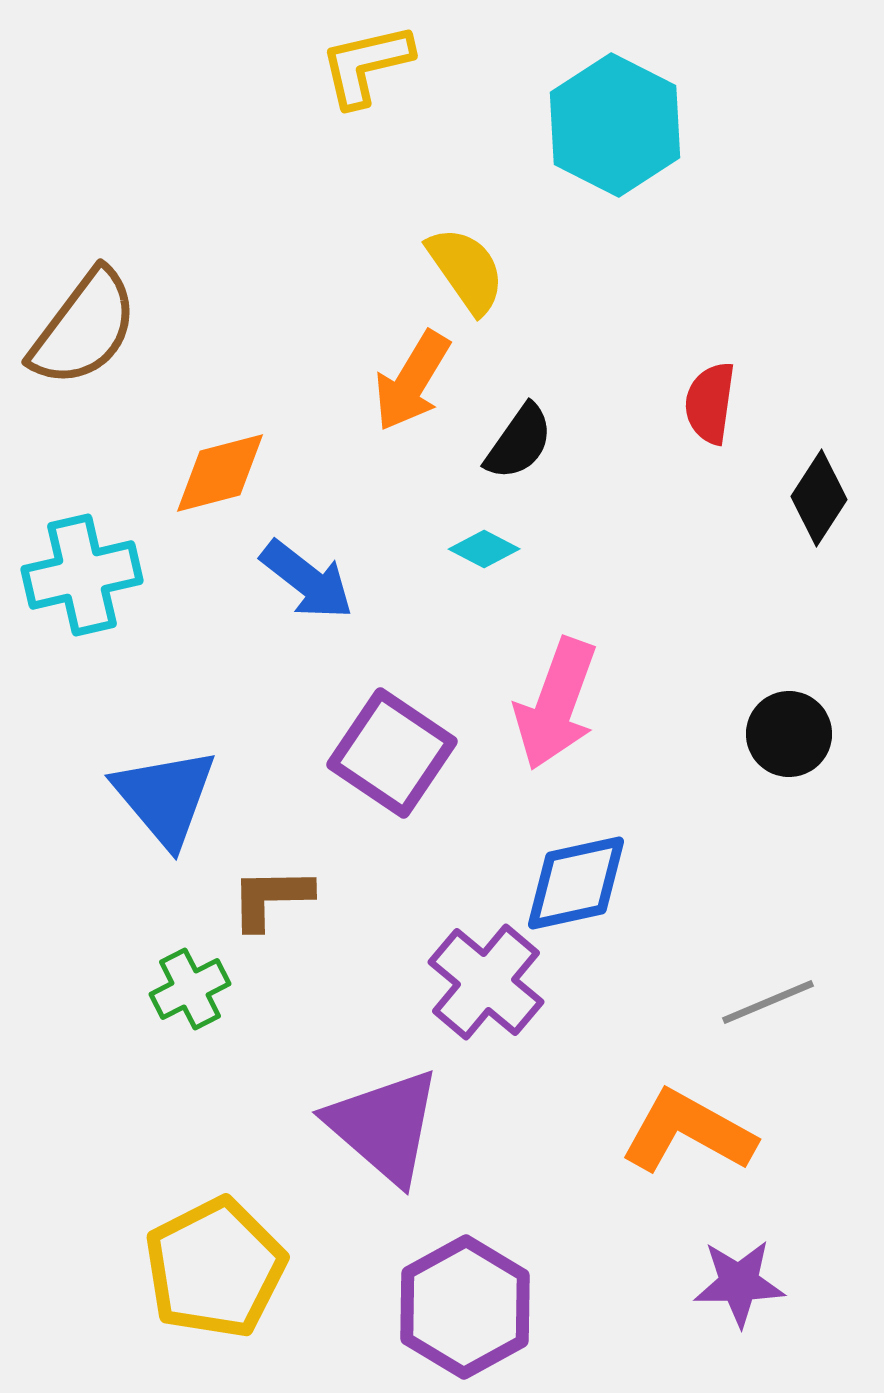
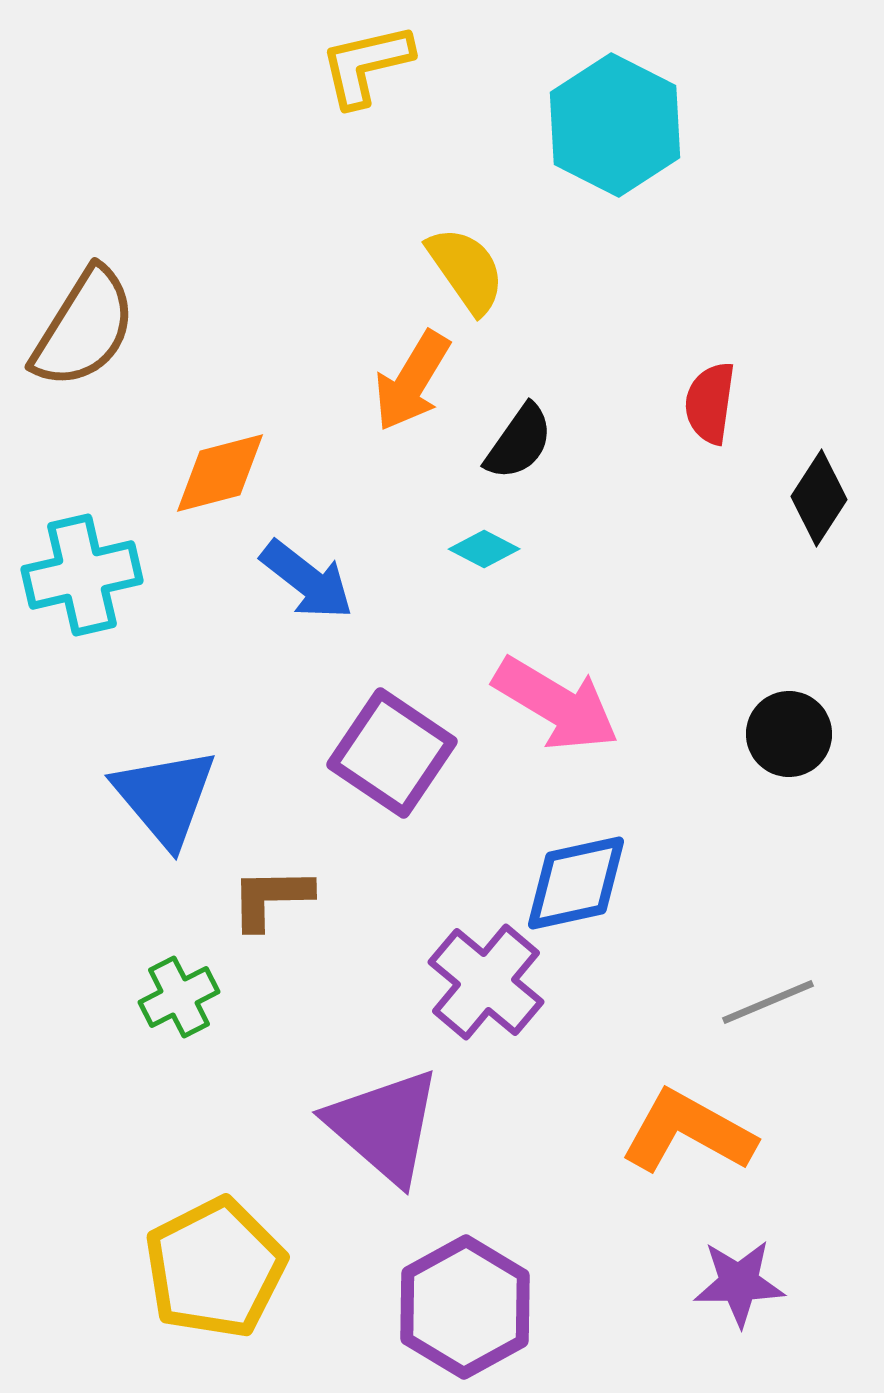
brown semicircle: rotated 5 degrees counterclockwise
pink arrow: rotated 79 degrees counterclockwise
green cross: moved 11 px left, 8 px down
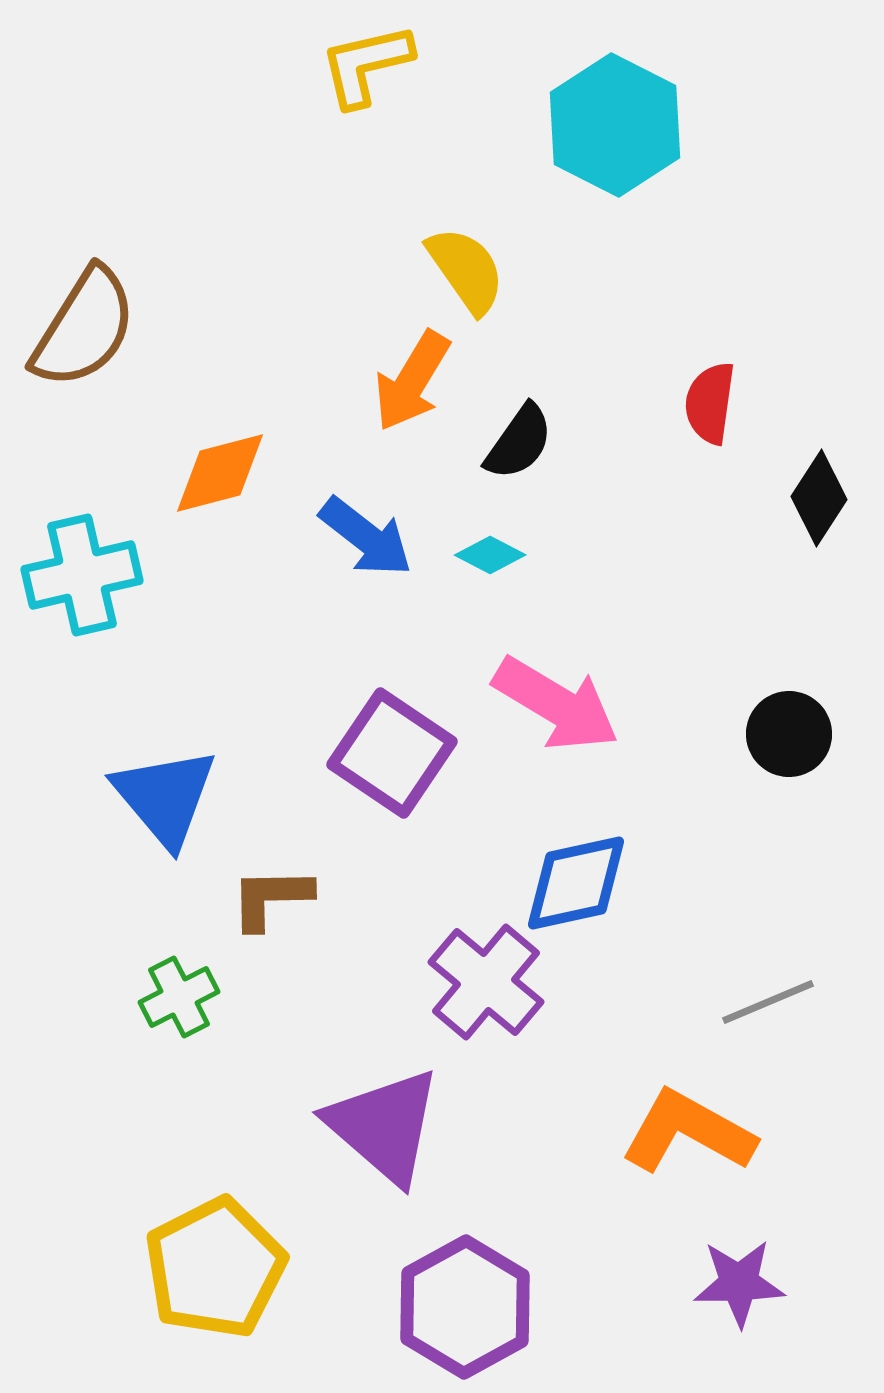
cyan diamond: moved 6 px right, 6 px down
blue arrow: moved 59 px right, 43 px up
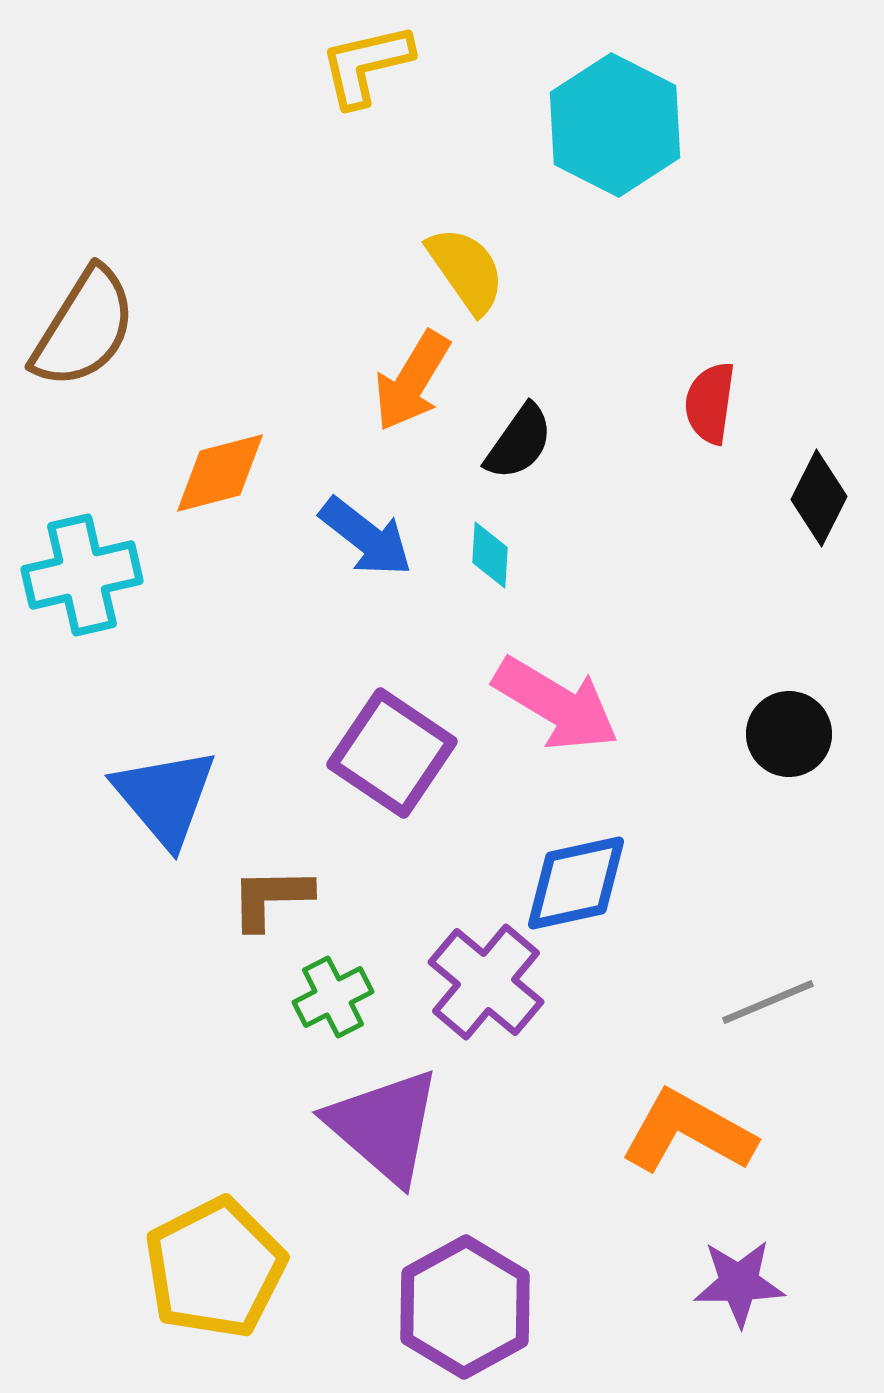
black diamond: rotated 6 degrees counterclockwise
cyan diamond: rotated 66 degrees clockwise
green cross: moved 154 px right
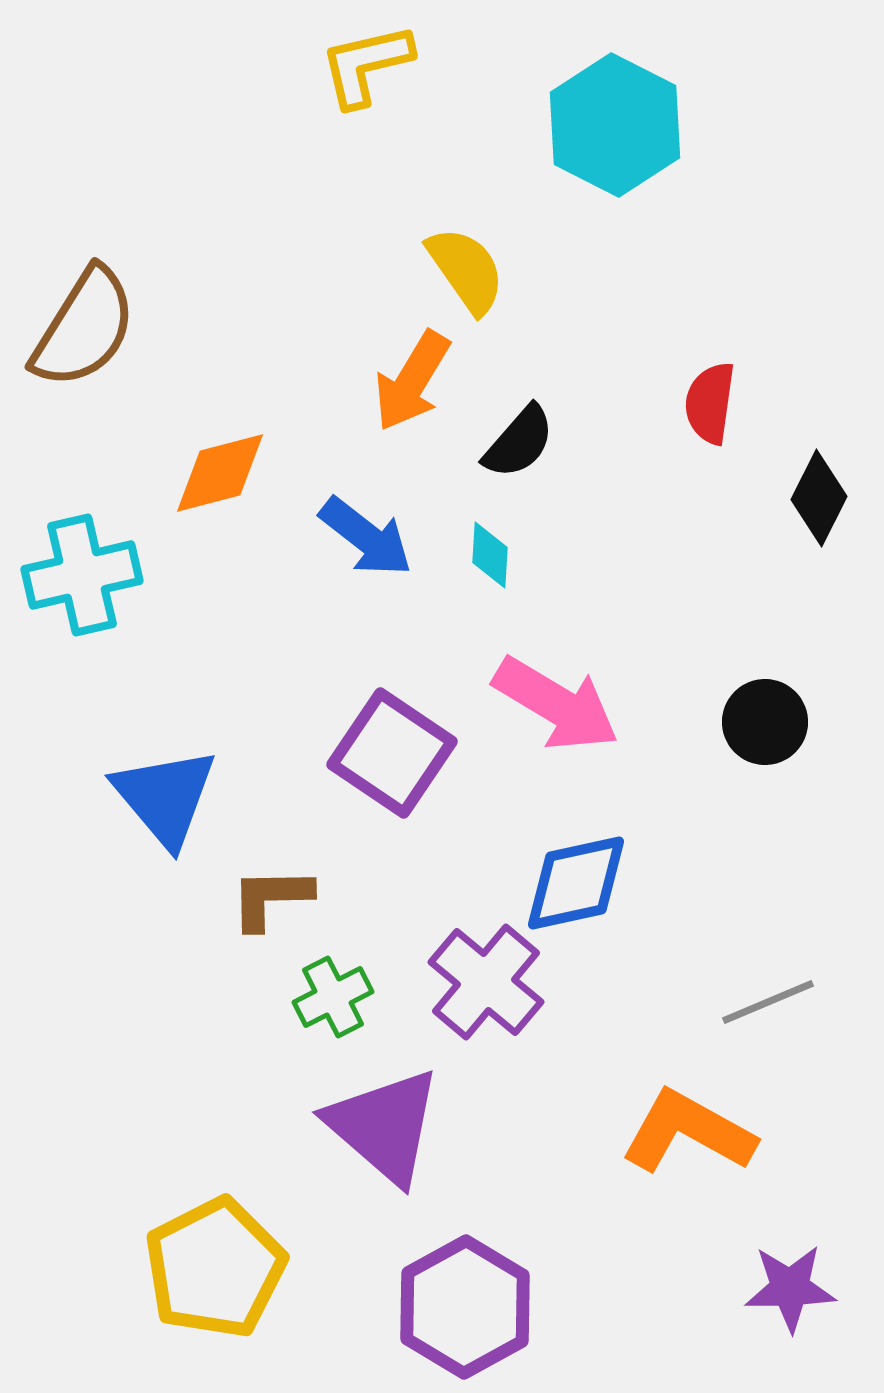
black semicircle: rotated 6 degrees clockwise
black circle: moved 24 px left, 12 px up
purple star: moved 51 px right, 5 px down
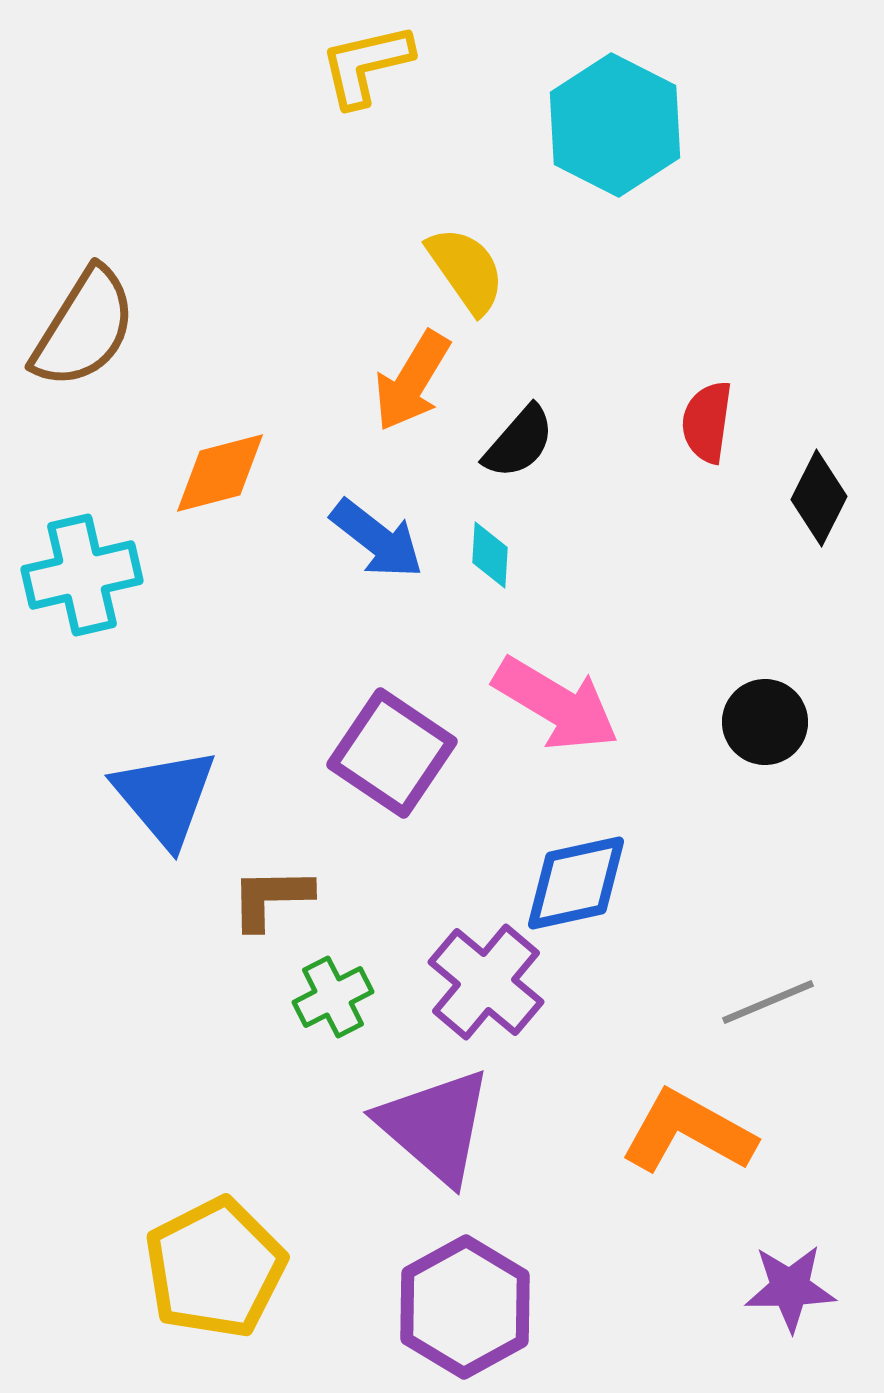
red semicircle: moved 3 px left, 19 px down
blue arrow: moved 11 px right, 2 px down
purple triangle: moved 51 px right
